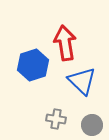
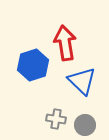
gray circle: moved 7 px left
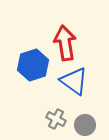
blue triangle: moved 8 px left; rotated 8 degrees counterclockwise
gray cross: rotated 18 degrees clockwise
